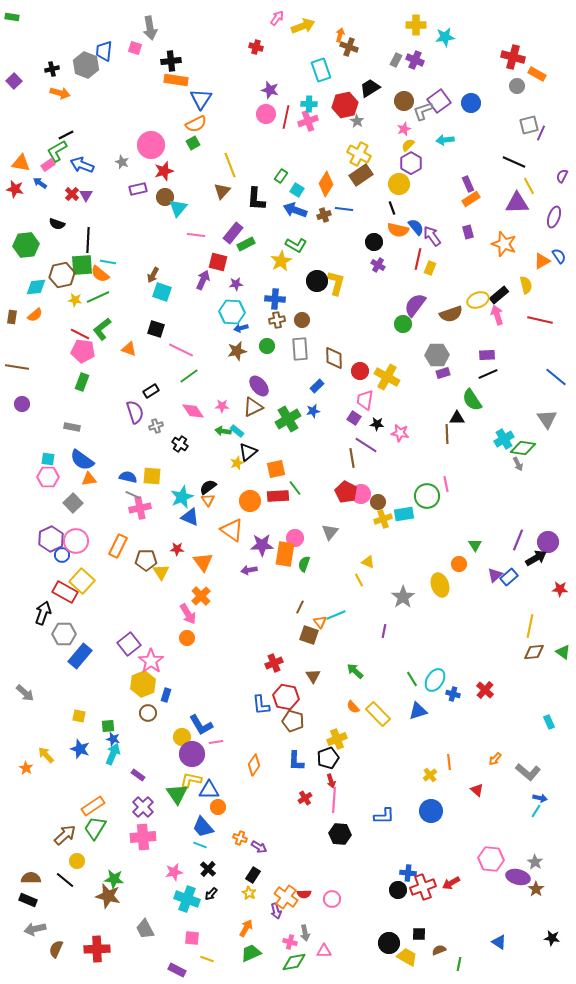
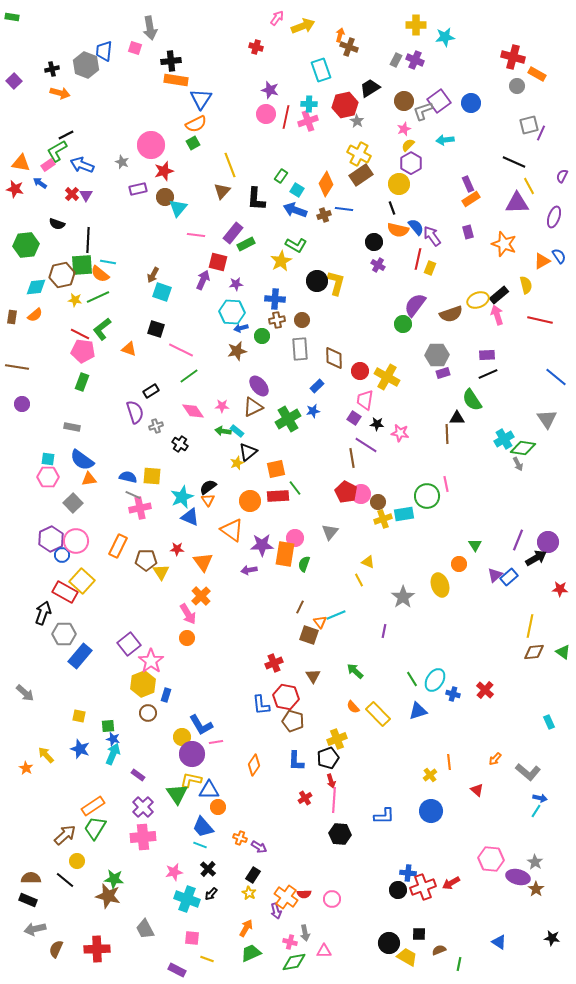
green circle at (267, 346): moved 5 px left, 10 px up
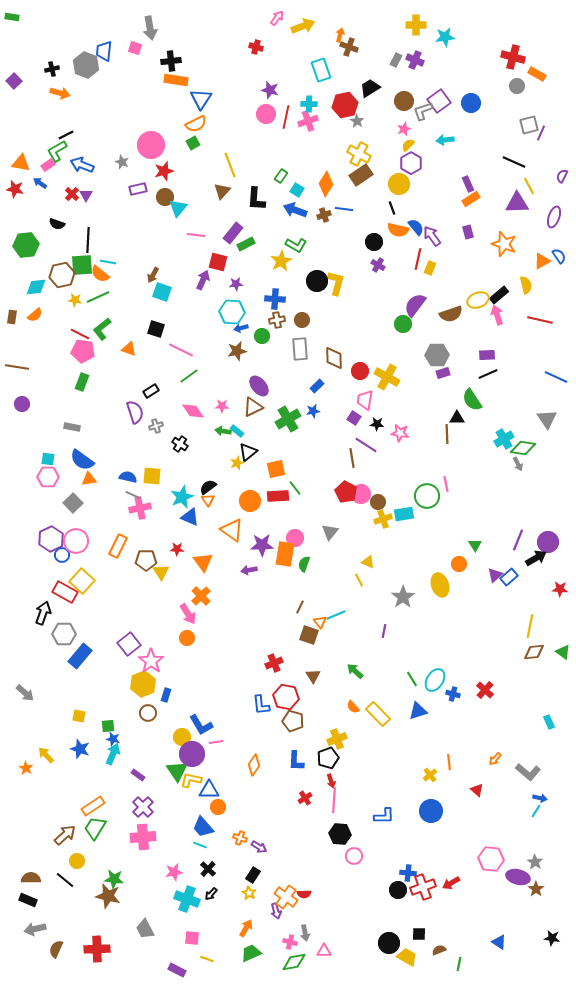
blue line at (556, 377): rotated 15 degrees counterclockwise
green triangle at (177, 794): moved 23 px up
pink circle at (332, 899): moved 22 px right, 43 px up
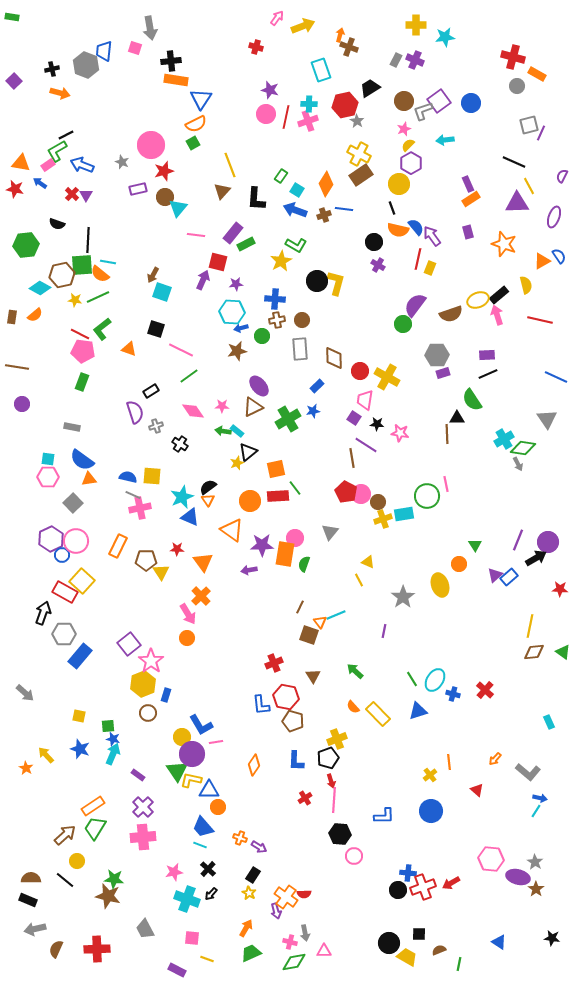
cyan diamond at (36, 287): moved 4 px right, 1 px down; rotated 35 degrees clockwise
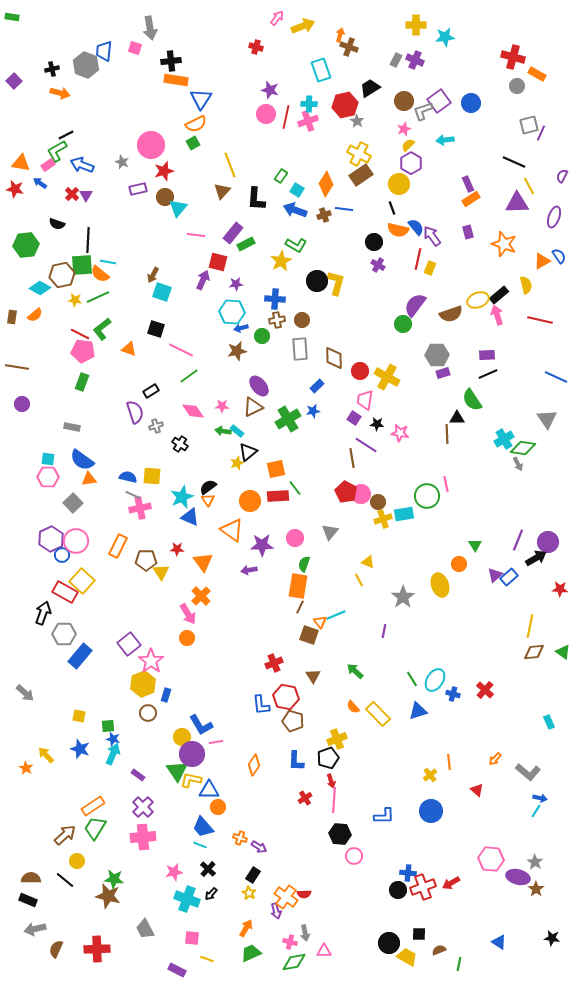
orange rectangle at (285, 554): moved 13 px right, 32 px down
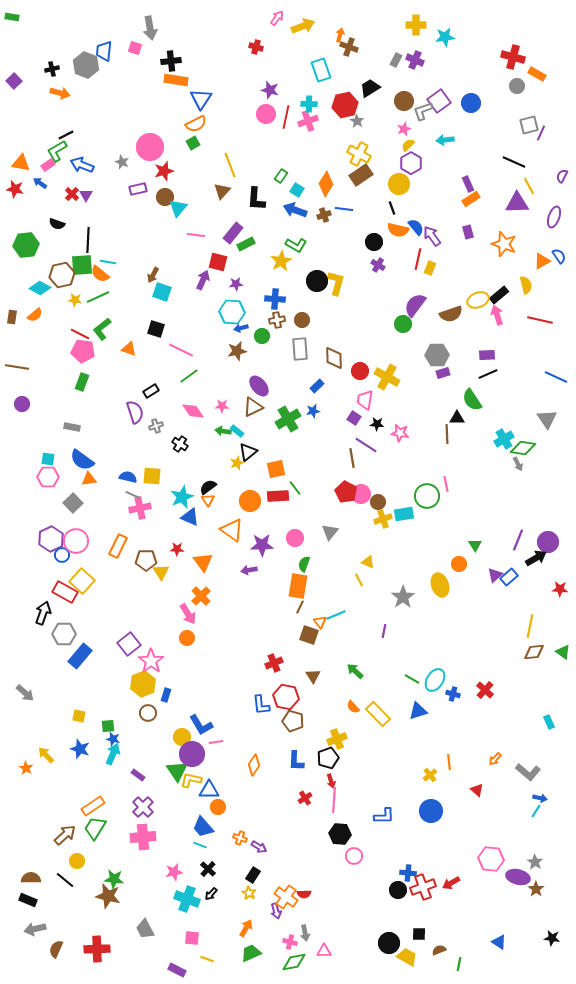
pink circle at (151, 145): moved 1 px left, 2 px down
green line at (412, 679): rotated 28 degrees counterclockwise
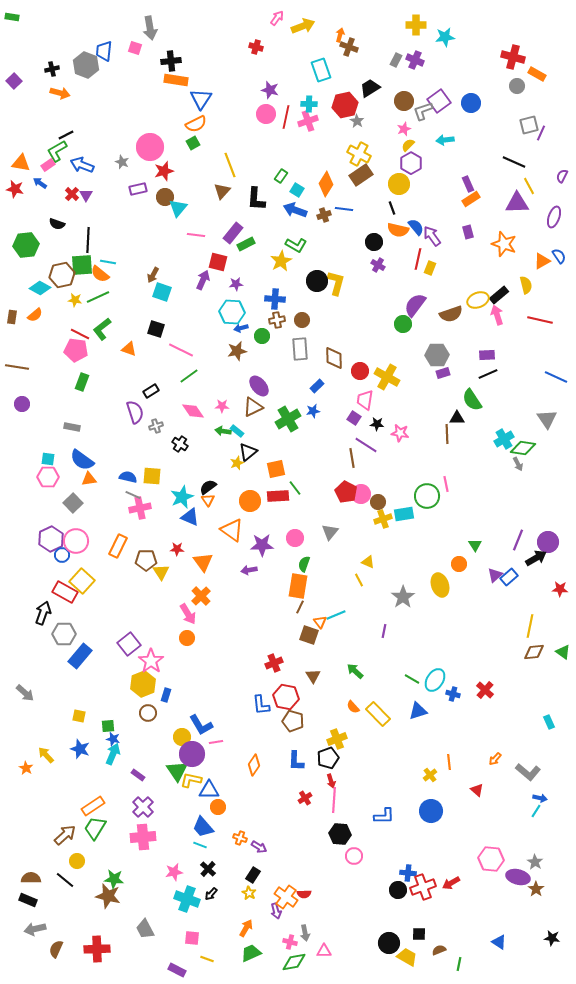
pink pentagon at (83, 351): moved 7 px left, 1 px up
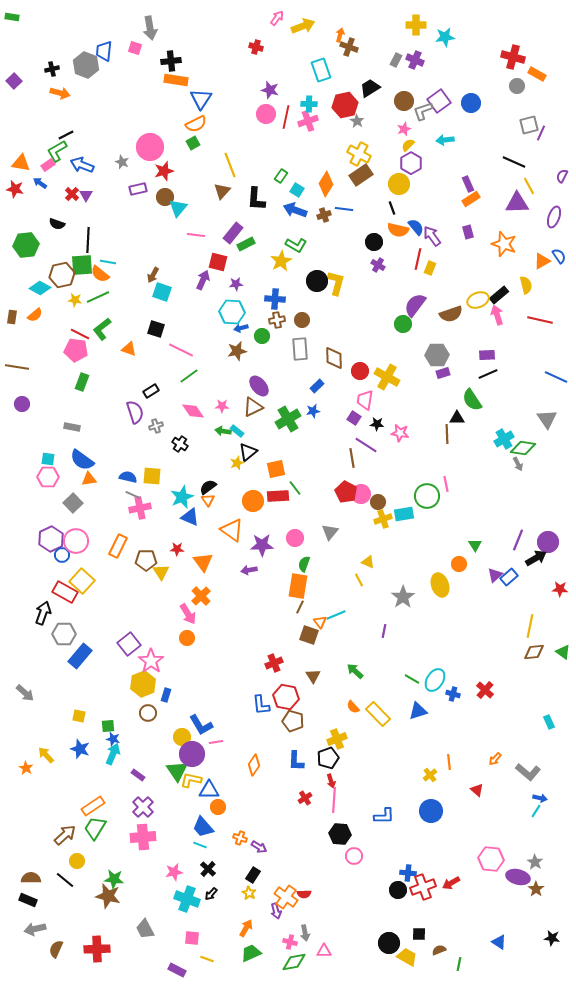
orange circle at (250, 501): moved 3 px right
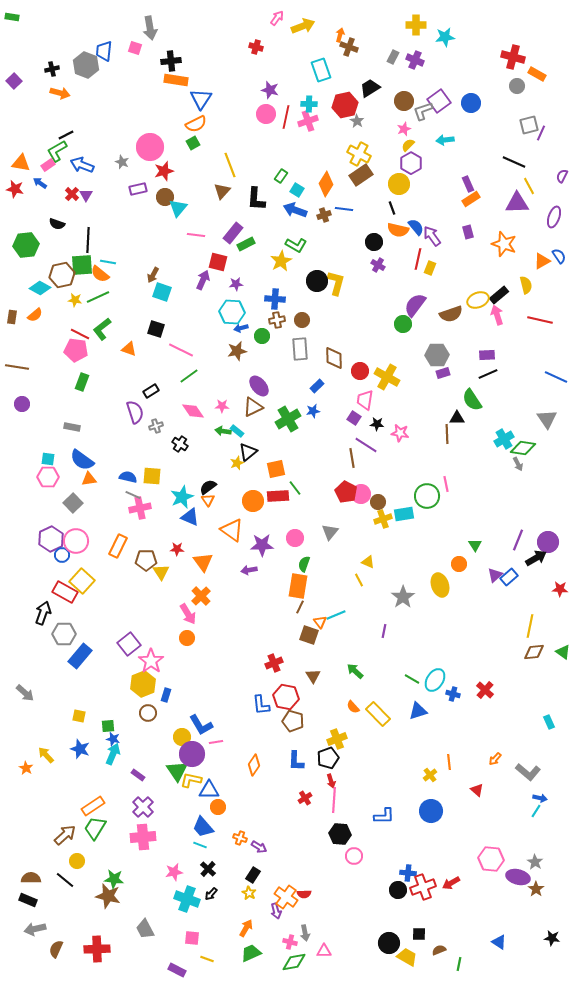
gray rectangle at (396, 60): moved 3 px left, 3 px up
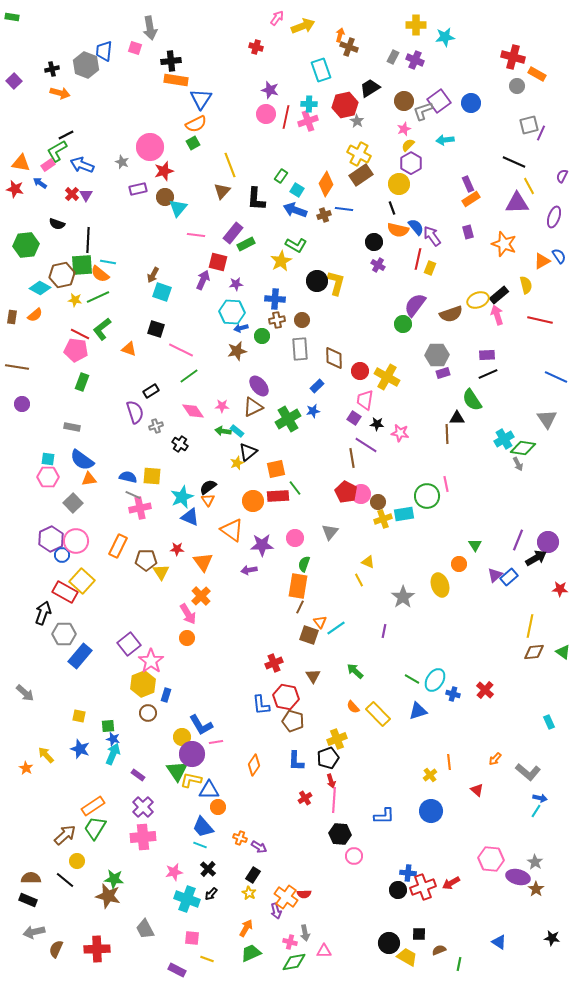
cyan line at (336, 615): moved 13 px down; rotated 12 degrees counterclockwise
gray arrow at (35, 929): moved 1 px left, 3 px down
